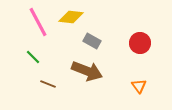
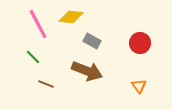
pink line: moved 2 px down
brown line: moved 2 px left
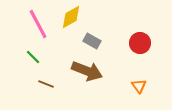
yellow diamond: rotated 35 degrees counterclockwise
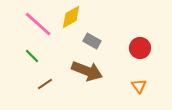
pink line: rotated 20 degrees counterclockwise
red circle: moved 5 px down
green line: moved 1 px left, 1 px up
brown line: moved 1 px left; rotated 56 degrees counterclockwise
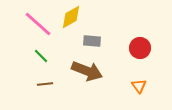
gray rectangle: rotated 24 degrees counterclockwise
green line: moved 9 px right
brown line: rotated 28 degrees clockwise
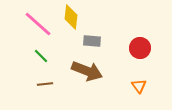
yellow diamond: rotated 55 degrees counterclockwise
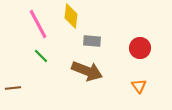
yellow diamond: moved 1 px up
pink line: rotated 20 degrees clockwise
brown line: moved 32 px left, 4 px down
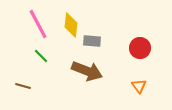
yellow diamond: moved 9 px down
brown line: moved 10 px right, 2 px up; rotated 21 degrees clockwise
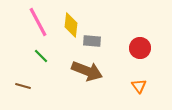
pink line: moved 2 px up
